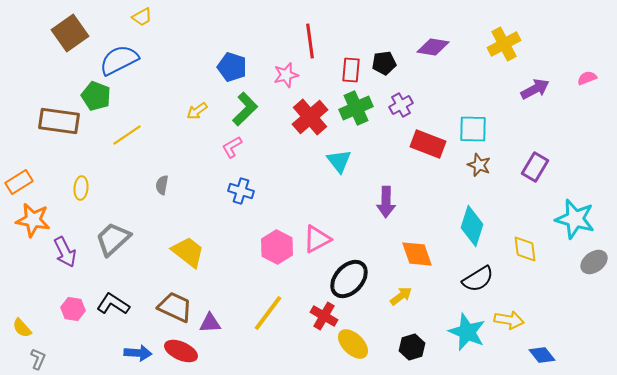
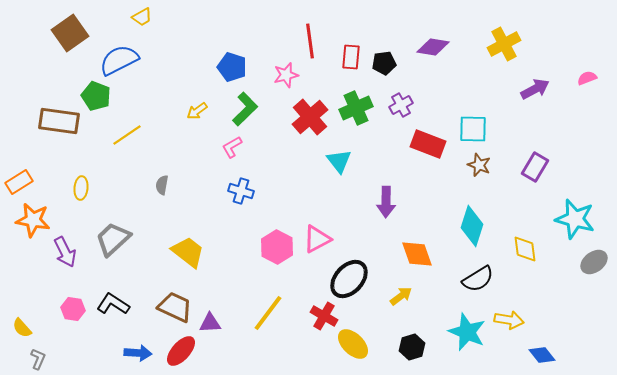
red rectangle at (351, 70): moved 13 px up
red ellipse at (181, 351): rotated 72 degrees counterclockwise
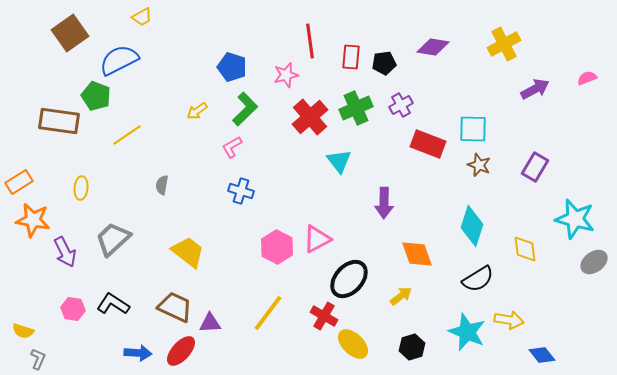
purple arrow at (386, 202): moved 2 px left, 1 px down
yellow semicircle at (22, 328): moved 1 px right, 3 px down; rotated 30 degrees counterclockwise
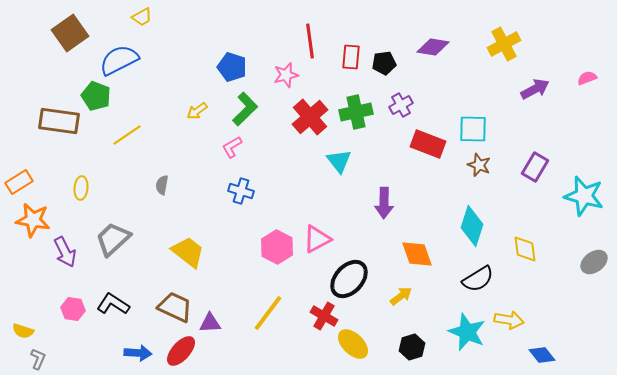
green cross at (356, 108): moved 4 px down; rotated 12 degrees clockwise
cyan star at (575, 219): moved 9 px right, 23 px up
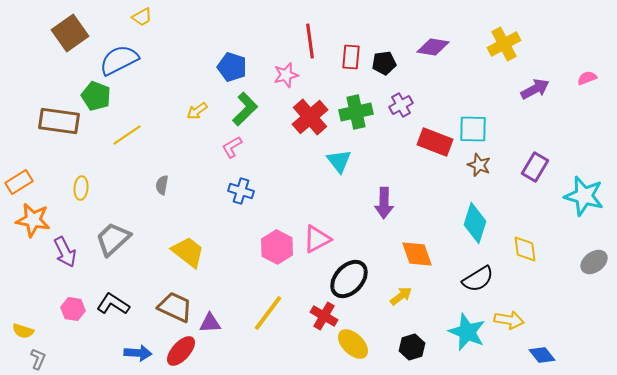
red rectangle at (428, 144): moved 7 px right, 2 px up
cyan diamond at (472, 226): moved 3 px right, 3 px up
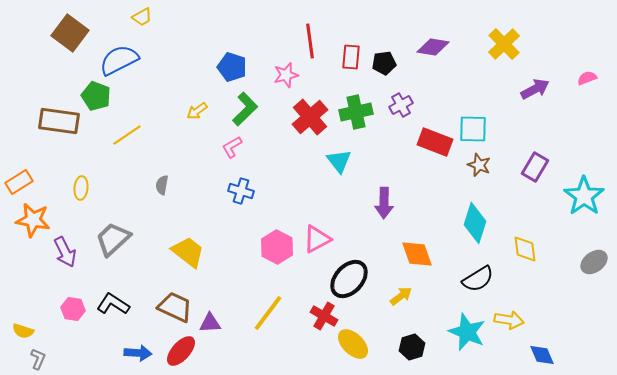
brown square at (70, 33): rotated 18 degrees counterclockwise
yellow cross at (504, 44): rotated 16 degrees counterclockwise
cyan star at (584, 196): rotated 21 degrees clockwise
blue diamond at (542, 355): rotated 16 degrees clockwise
